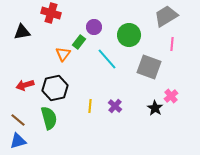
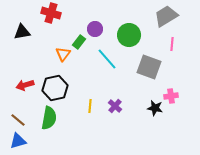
purple circle: moved 1 px right, 2 px down
pink cross: rotated 32 degrees clockwise
black star: rotated 21 degrees counterclockwise
green semicircle: rotated 25 degrees clockwise
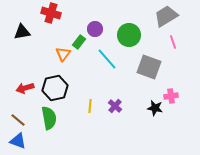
pink line: moved 1 px right, 2 px up; rotated 24 degrees counterclockwise
red arrow: moved 3 px down
green semicircle: rotated 20 degrees counterclockwise
blue triangle: rotated 36 degrees clockwise
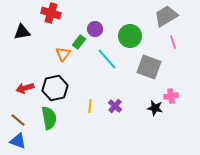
green circle: moved 1 px right, 1 px down
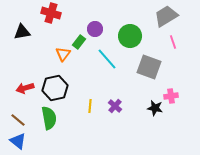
blue triangle: rotated 18 degrees clockwise
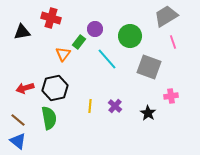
red cross: moved 5 px down
black star: moved 7 px left, 5 px down; rotated 21 degrees clockwise
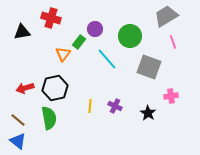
purple cross: rotated 16 degrees counterclockwise
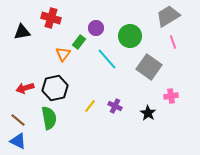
gray trapezoid: moved 2 px right
purple circle: moved 1 px right, 1 px up
gray square: rotated 15 degrees clockwise
yellow line: rotated 32 degrees clockwise
blue triangle: rotated 12 degrees counterclockwise
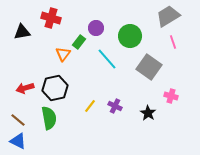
pink cross: rotated 24 degrees clockwise
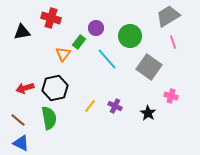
blue triangle: moved 3 px right, 2 px down
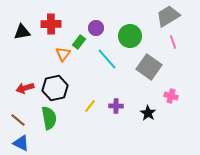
red cross: moved 6 px down; rotated 18 degrees counterclockwise
purple cross: moved 1 px right; rotated 24 degrees counterclockwise
